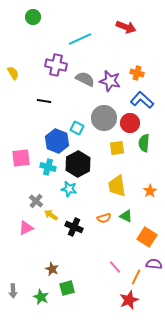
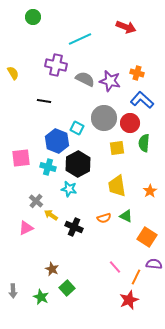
green square: rotated 28 degrees counterclockwise
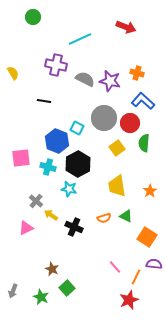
blue L-shape: moved 1 px right, 1 px down
yellow square: rotated 28 degrees counterclockwise
gray arrow: rotated 24 degrees clockwise
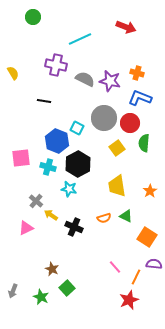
blue L-shape: moved 3 px left, 3 px up; rotated 20 degrees counterclockwise
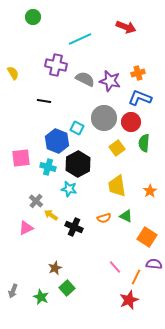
orange cross: moved 1 px right; rotated 32 degrees counterclockwise
red circle: moved 1 px right, 1 px up
brown star: moved 3 px right, 1 px up; rotated 24 degrees clockwise
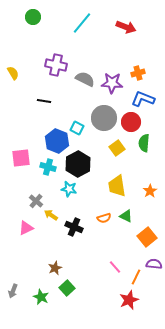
cyan line: moved 2 px right, 16 px up; rotated 25 degrees counterclockwise
purple star: moved 2 px right, 2 px down; rotated 10 degrees counterclockwise
blue L-shape: moved 3 px right, 1 px down
orange square: rotated 18 degrees clockwise
